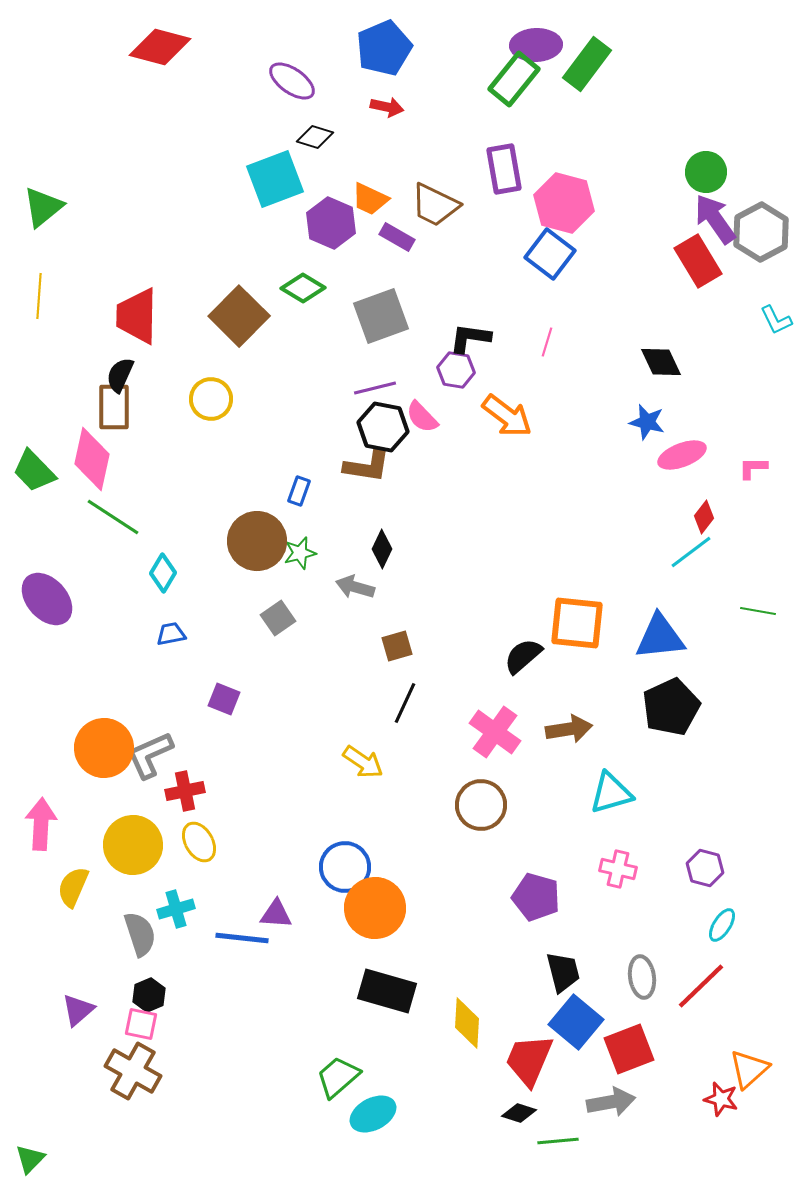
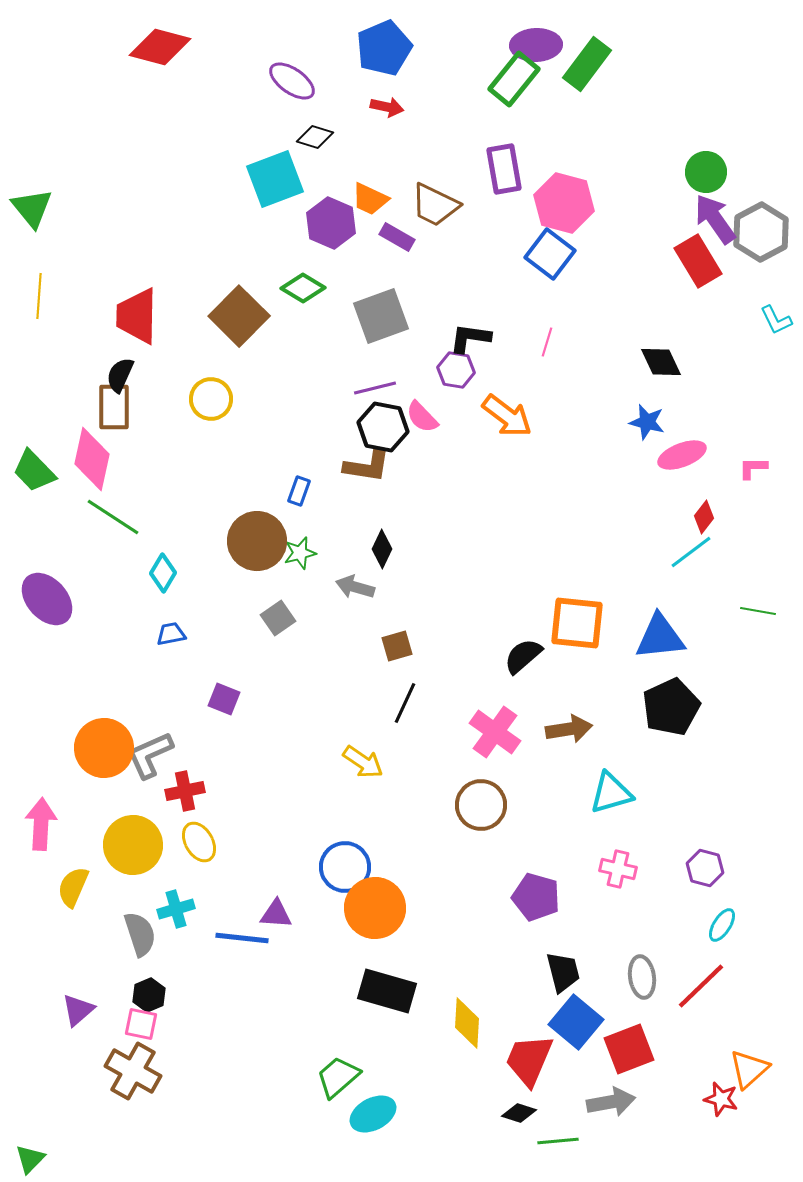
green triangle at (43, 207): moved 11 px left, 1 px down; rotated 30 degrees counterclockwise
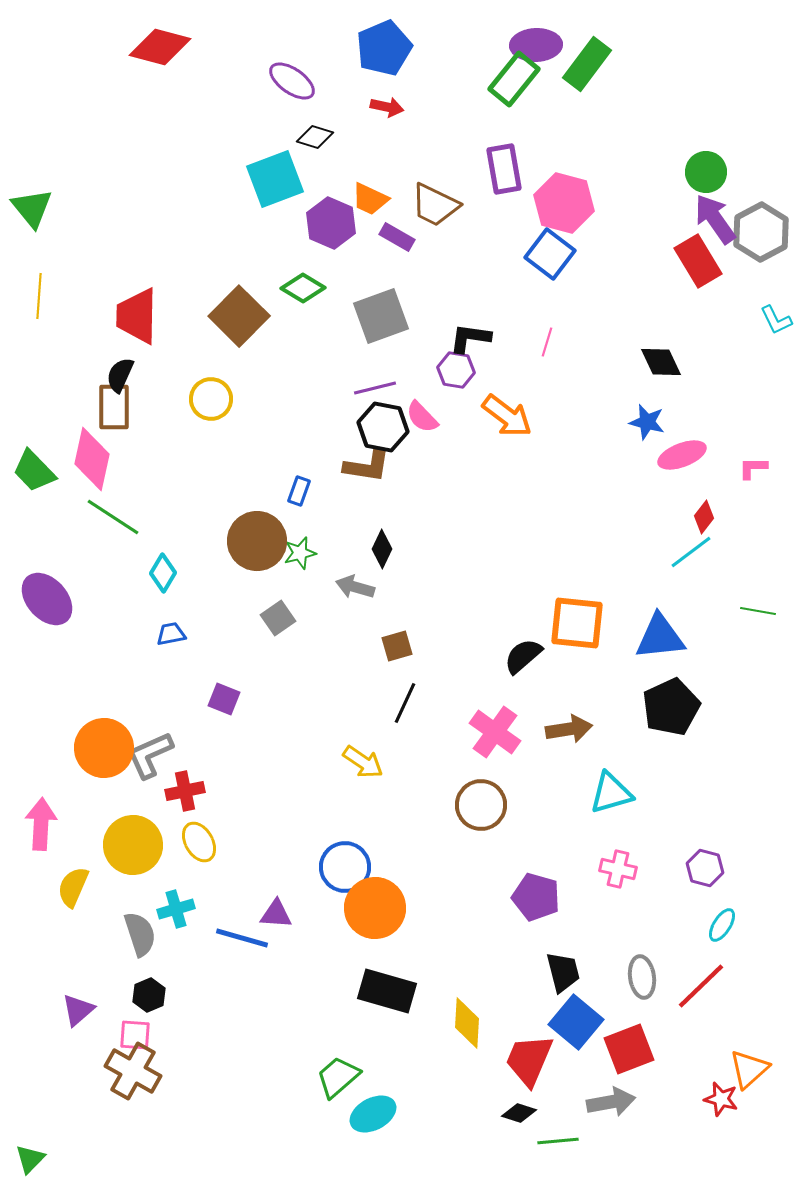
blue line at (242, 938): rotated 10 degrees clockwise
pink square at (141, 1024): moved 6 px left, 11 px down; rotated 8 degrees counterclockwise
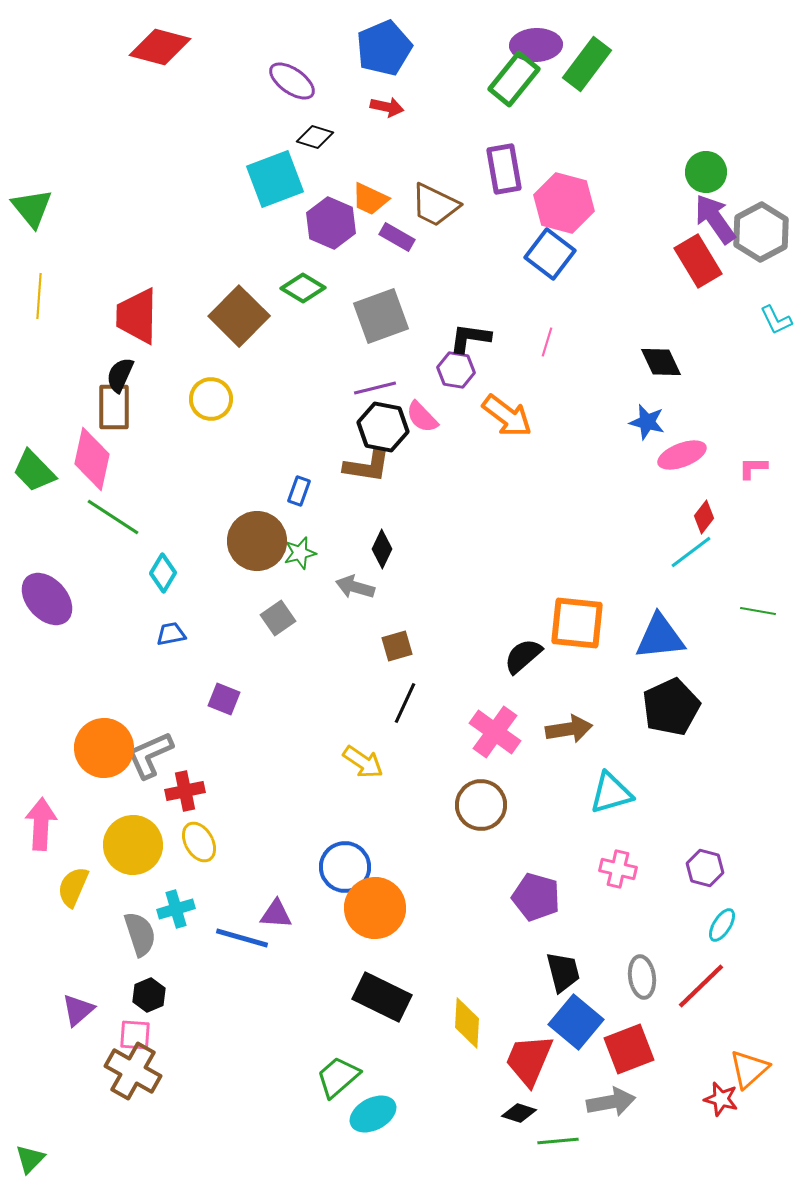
black rectangle at (387, 991): moved 5 px left, 6 px down; rotated 10 degrees clockwise
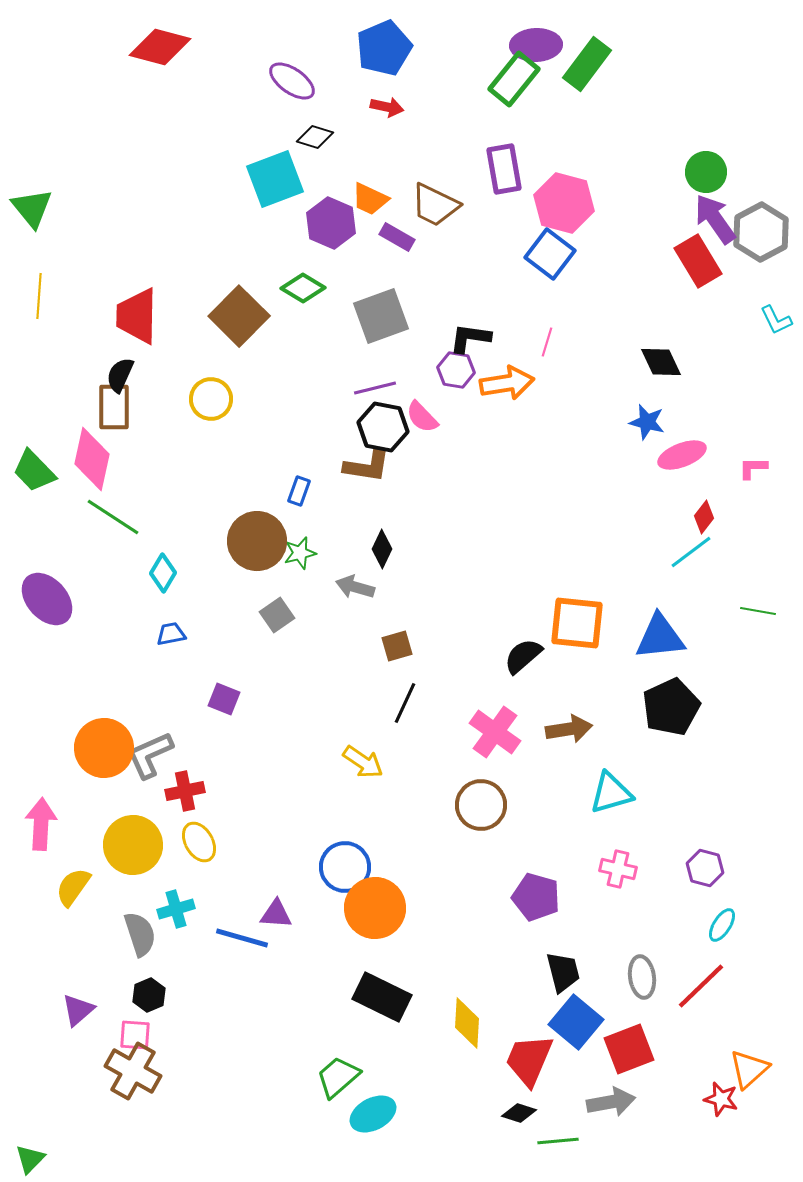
orange arrow at (507, 416): moved 33 px up; rotated 46 degrees counterclockwise
gray square at (278, 618): moved 1 px left, 3 px up
yellow semicircle at (73, 887): rotated 12 degrees clockwise
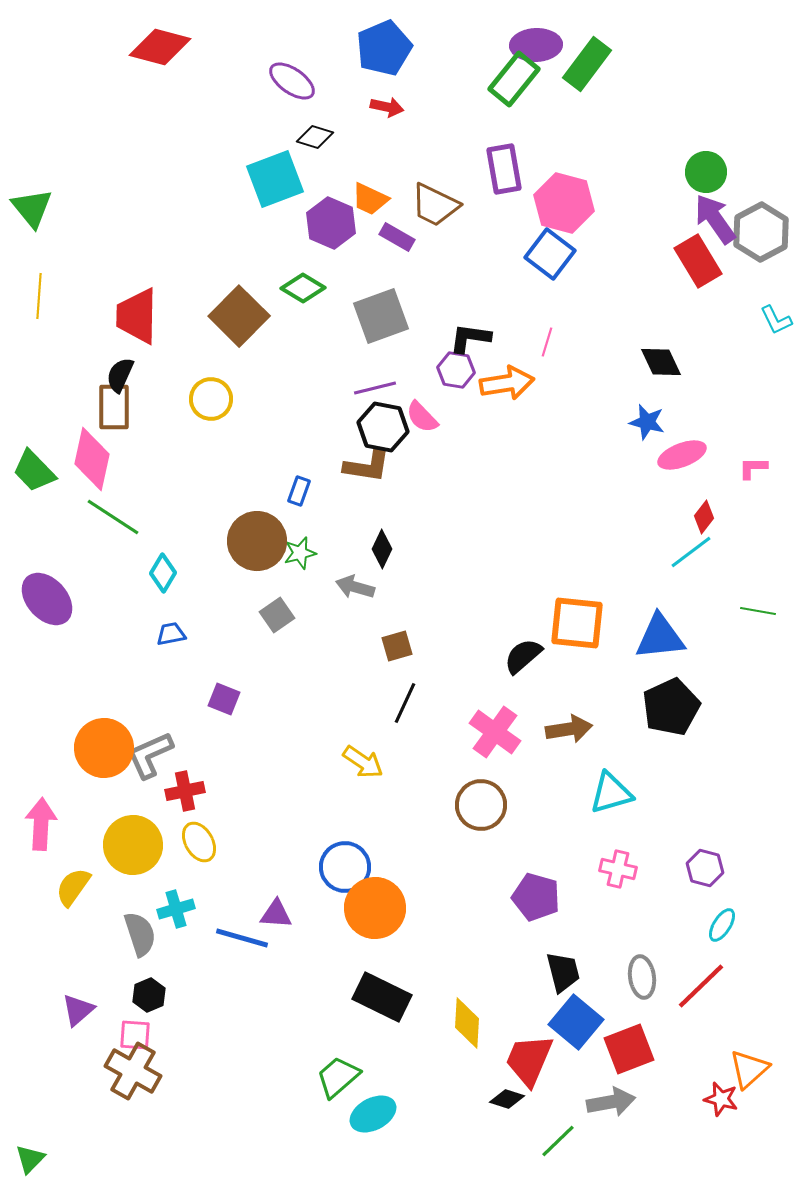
black diamond at (519, 1113): moved 12 px left, 14 px up
green line at (558, 1141): rotated 39 degrees counterclockwise
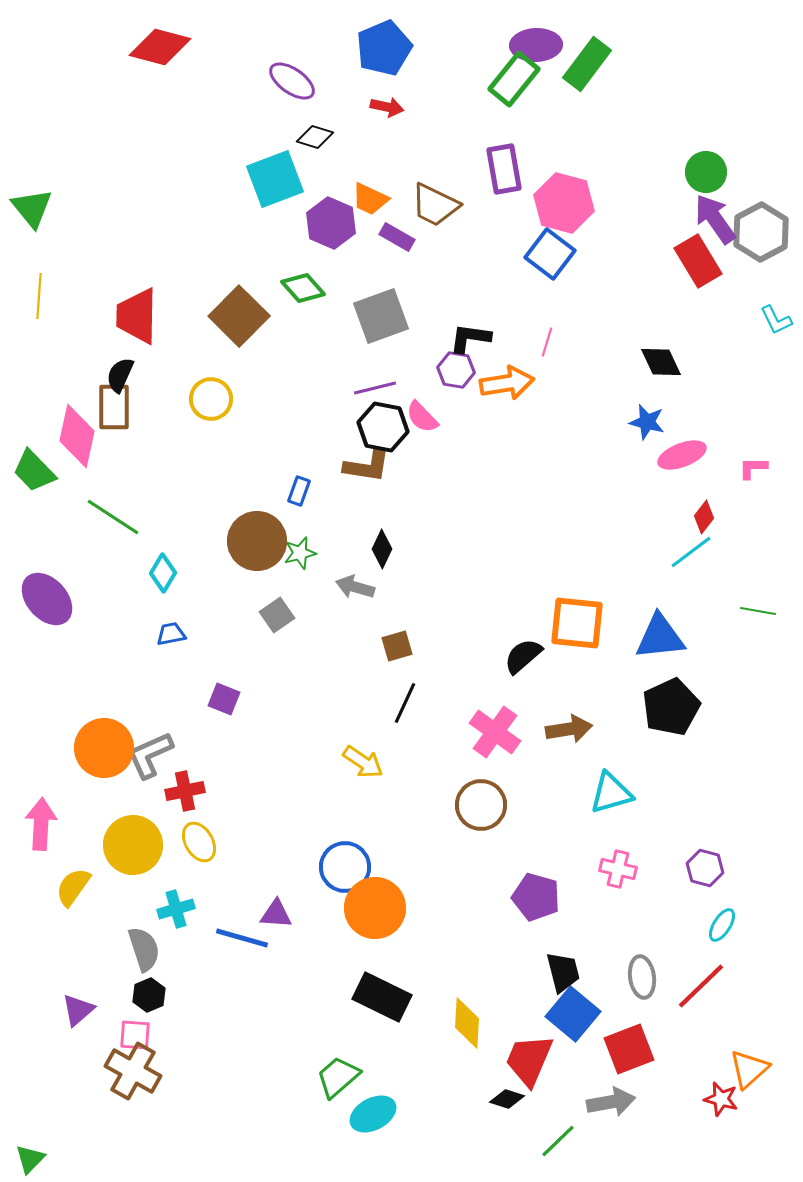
green diamond at (303, 288): rotated 18 degrees clockwise
pink diamond at (92, 459): moved 15 px left, 23 px up
gray semicircle at (140, 934): moved 4 px right, 15 px down
blue square at (576, 1022): moved 3 px left, 8 px up
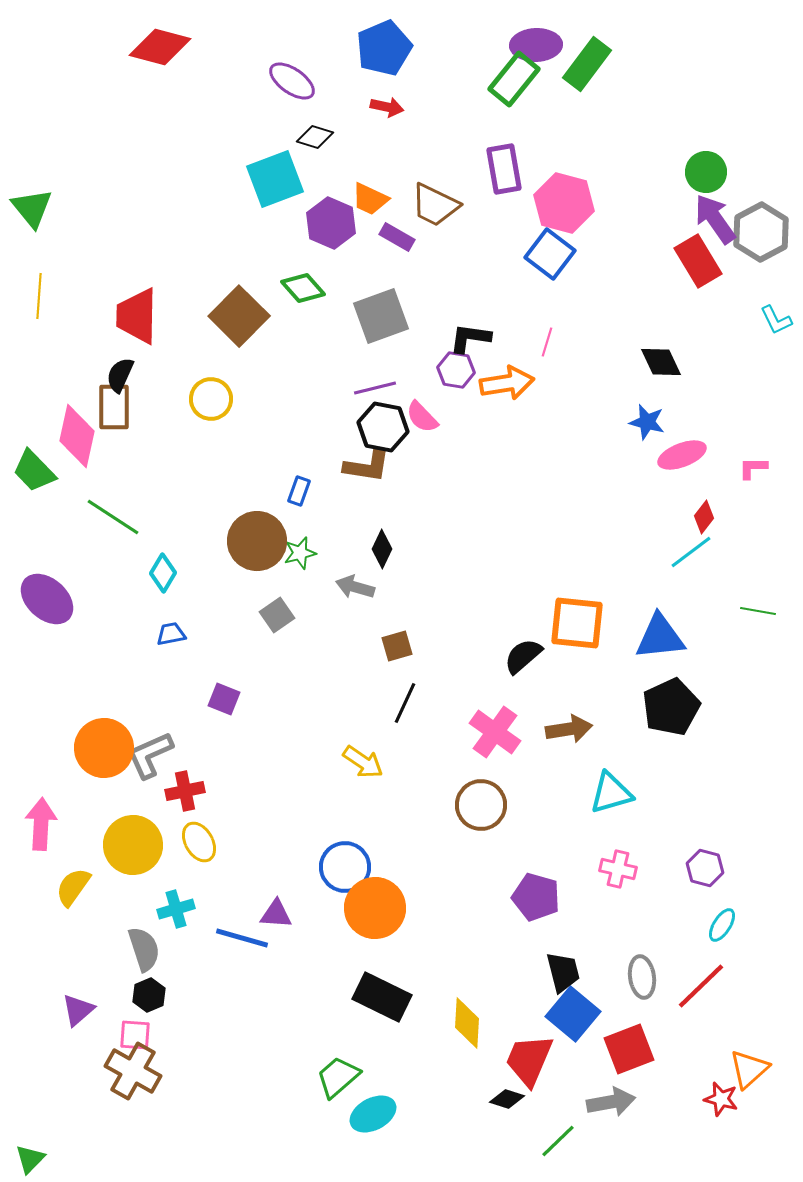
purple ellipse at (47, 599): rotated 6 degrees counterclockwise
